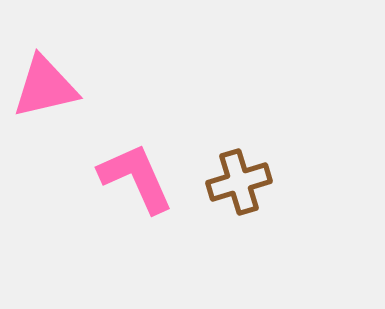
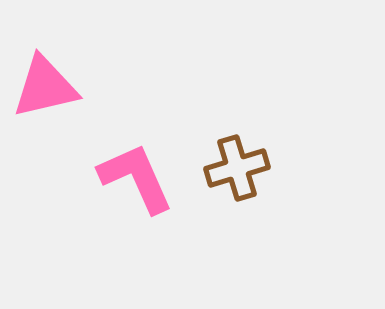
brown cross: moved 2 px left, 14 px up
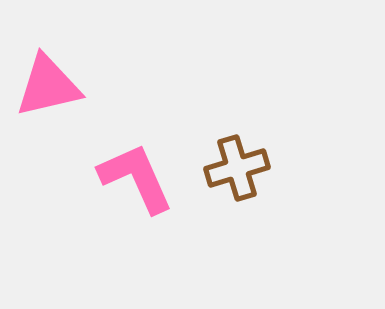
pink triangle: moved 3 px right, 1 px up
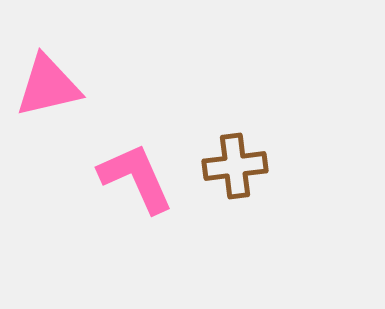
brown cross: moved 2 px left, 2 px up; rotated 10 degrees clockwise
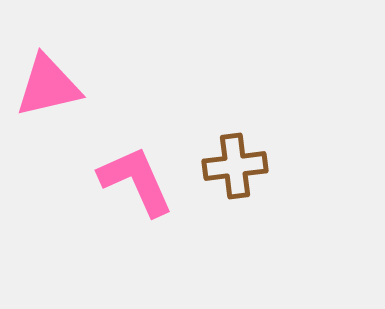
pink L-shape: moved 3 px down
